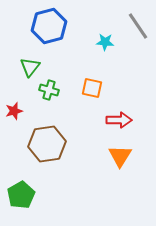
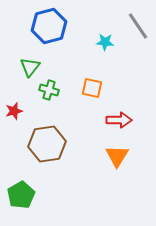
orange triangle: moved 3 px left
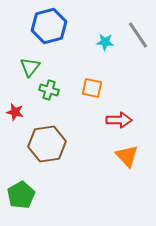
gray line: moved 9 px down
red star: moved 1 px right, 1 px down; rotated 30 degrees clockwise
orange triangle: moved 10 px right; rotated 15 degrees counterclockwise
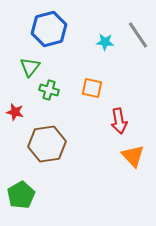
blue hexagon: moved 3 px down
red arrow: moved 1 px down; rotated 80 degrees clockwise
orange triangle: moved 6 px right
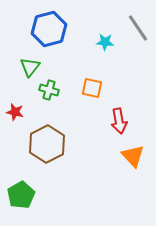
gray line: moved 7 px up
brown hexagon: rotated 18 degrees counterclockwise
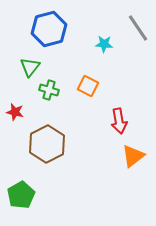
cyan star: moved 1 px left, 2 px down
orange square: moved 4 px left, 2 px up; rotated 15 degrees clockwise
orange triangle: rotated 35 degrees clockwise
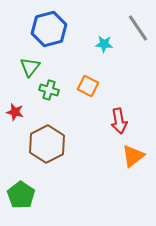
green pentagon: rotated 8 degrees counterclockwise
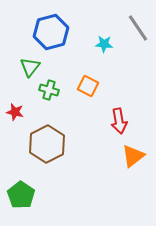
blue hexagon: moved 2 px right, 3 px down
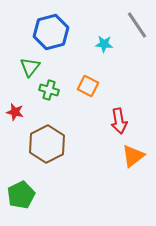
gray line: moved 1 px left, 3 px up
green pentagon: rotated 12 degrees clockwise
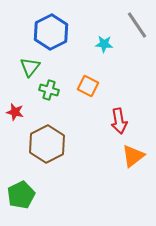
blue hexagon: rotated 12 degrees counterclockwise
